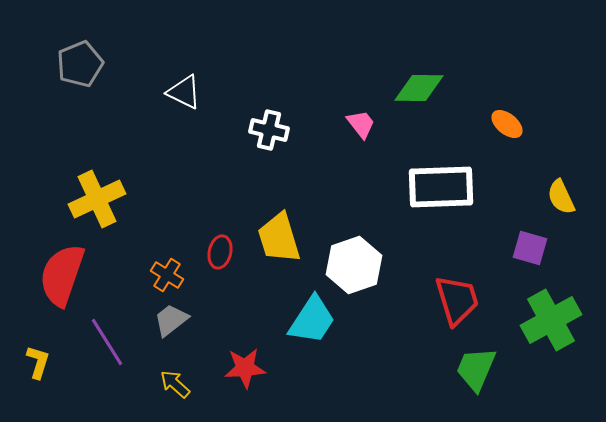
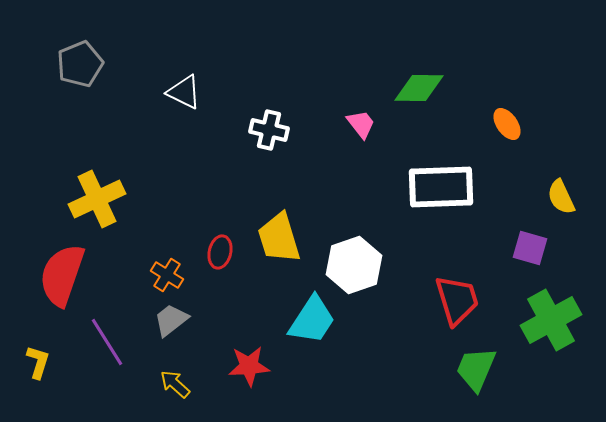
orange ellipse: rotated 16 degrees clockwise
red star: moved 4 px right, 2 px up
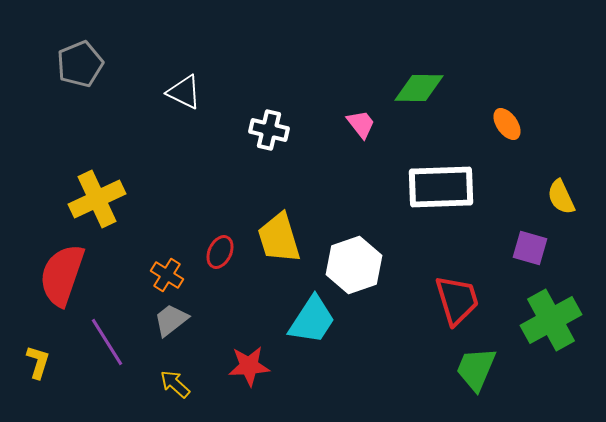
red ellipse: rotated 12 degrees clockwise
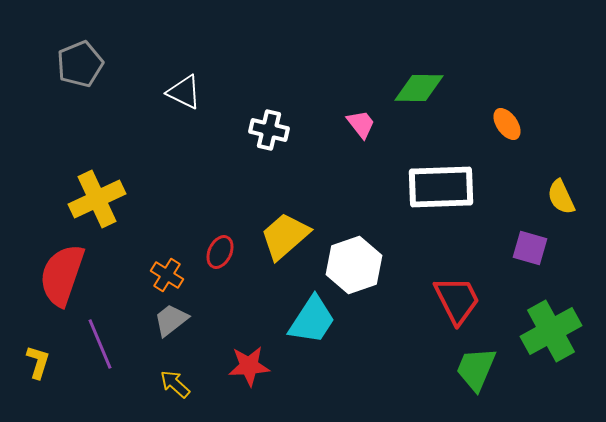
yellow trapezoid: moved 6 px right, 2 px up; rotated 66 degrees clockwise
red trapezoid: rotated 10 degrees counterclockwise
green cross: moved 11 px down
purple line: moved 7 px left, 2 px down; rotated 9 degrees clockwise
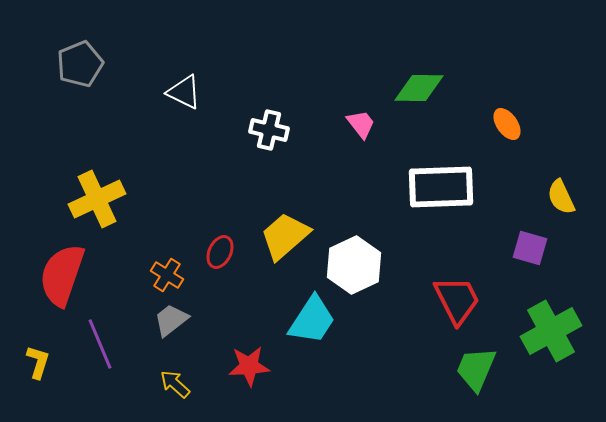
white hexagon: rotated 6 degrees counterclockwise
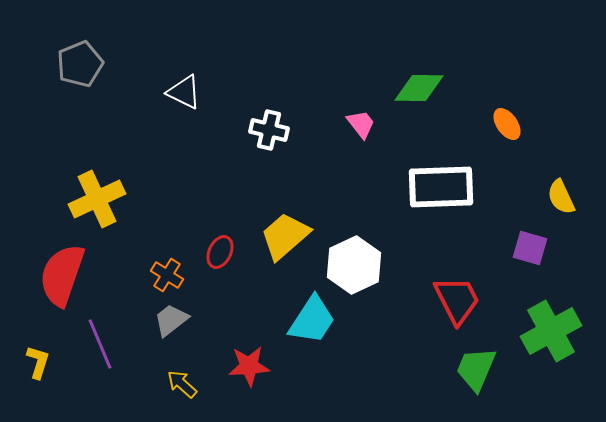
yellow arrow: moved 7 px right
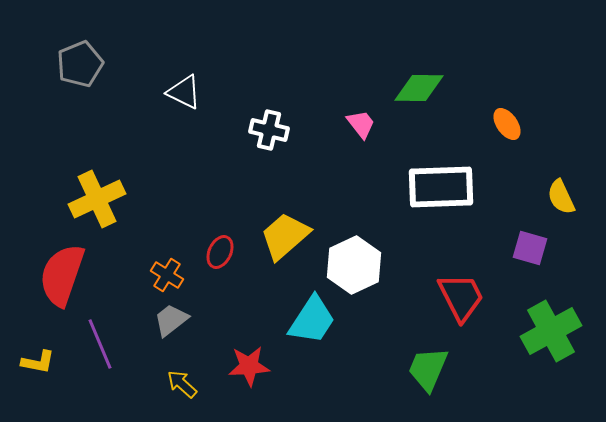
red trapezoid: moved 4 px right, 3 px up
yellow L-shape: rotated 84 degrees clockwise
green trapezoid: moved 48 px left
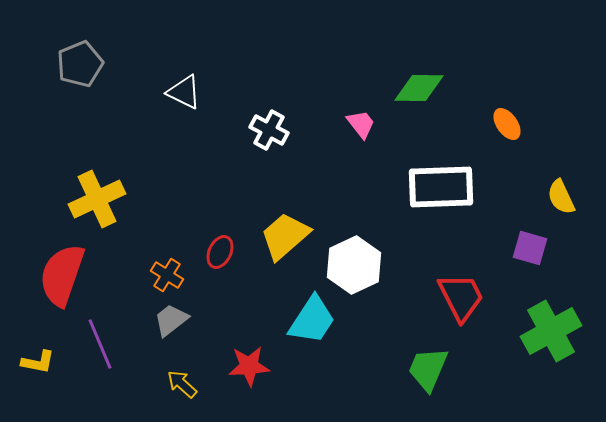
white cross: rotated 15 degrees clockwise
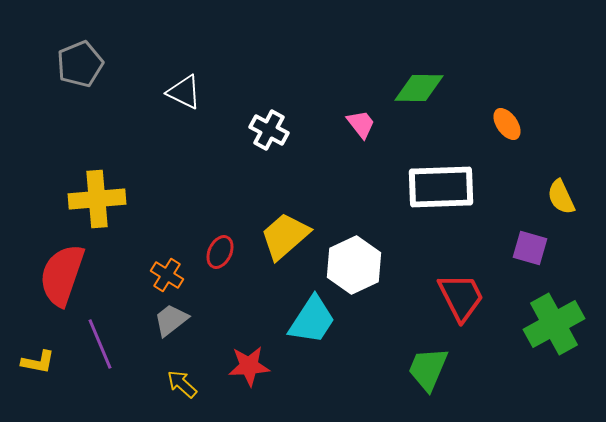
yellow cross: rotated 20 degrees clockwise
green cross: moved 3 px right, 7 px up
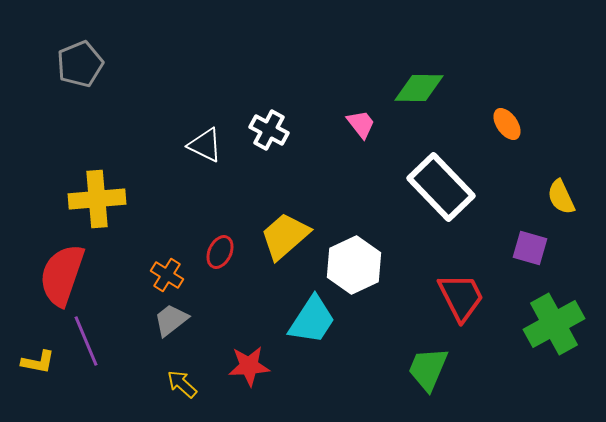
white triangle: moved 21 px right, 53 px down
white rectangle: rotated 48 degrees clockwise
purple line: moved 14 px left, 3 px up
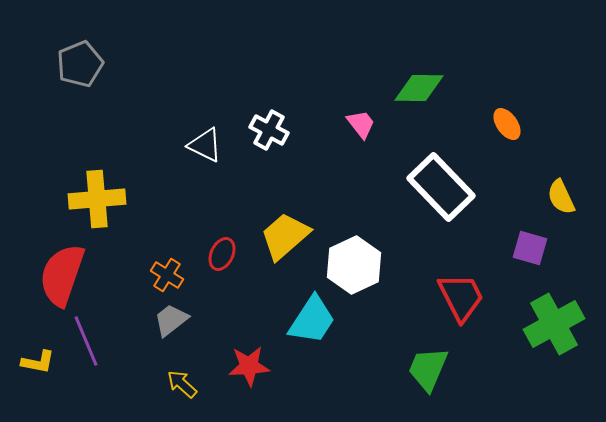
red ellipse: moved 2 px right, 2 px down
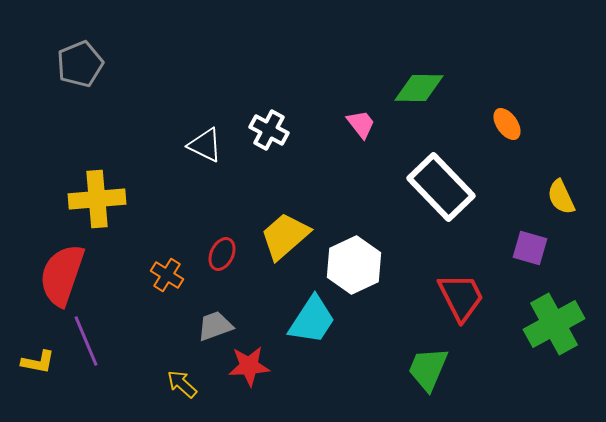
gray trapezoid: moved 44 px right, 6 px down; rotated 18 degrees clockwise
